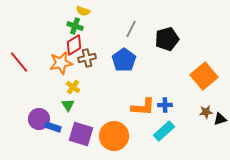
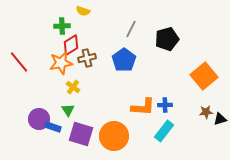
green cross: moved 13 px left; rotated 21 degrees counterclockwise
red diamond: moved 3 px left
green triangle: moved 5 px down
cyan rectangle: rotated 10 degrees counterclockwise
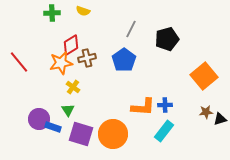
green cross: moved 10 px left, 13 px up
orange circle: moved 1 px left, 2 px up
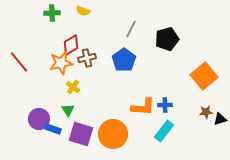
blue rectangle: moved 2 px down
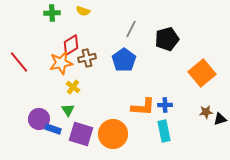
orange square: moved 2 px left, 3 px up
cyan rectangle: rotated 50 degrees counterclockwise
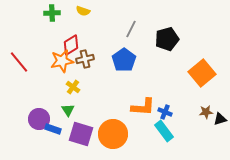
brown cross: moved 2 px left, 1 px down
orange star: moved 1 px right, 2 px up
blue cross: moved 7 px down; rotated 24 degrees clockwise
cyan rectangle: rotated 25 degrees counterclockwise
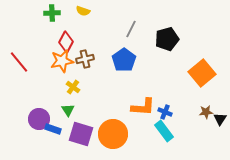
red diamond: moved 5 px left, 3 px up; rotated 30 degrees counterclockwise
black triangle: rotated 40 degrees counterclockwise
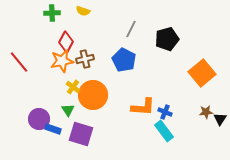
blue pentagon: rotated 10 degrees counterclockwise
orange circle: moved 20 px left, 39 px up
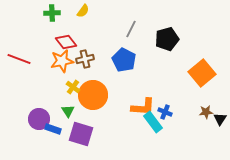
yellow semicircle: rotated 72 degrees counterclockwise
red diamond: rotated 65 degrees counterclockwise
red line: moved 3 px up; rotated 30 degrees counterclockwise
green triangle: moved 1 px down
cyan rectangle: moved 11 px left, 9 px up
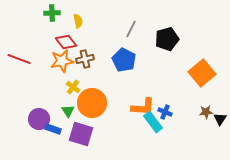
yellow semicircle: moved 5 px left, 10 px down; rotated 48 degrees counterclockwise
orange circle: moved 1 px left, 8 px down
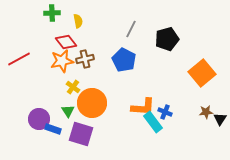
red line: rotated 50 degrees counterclockwise
